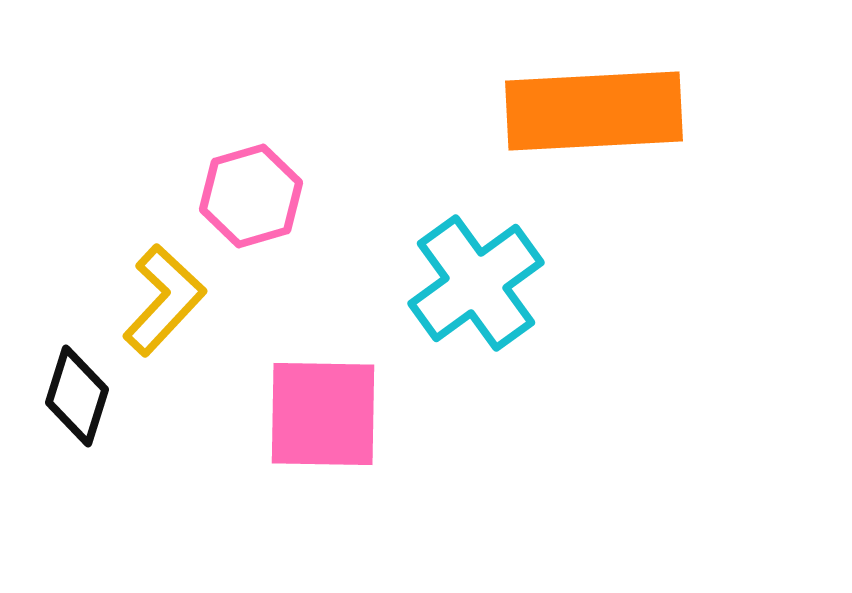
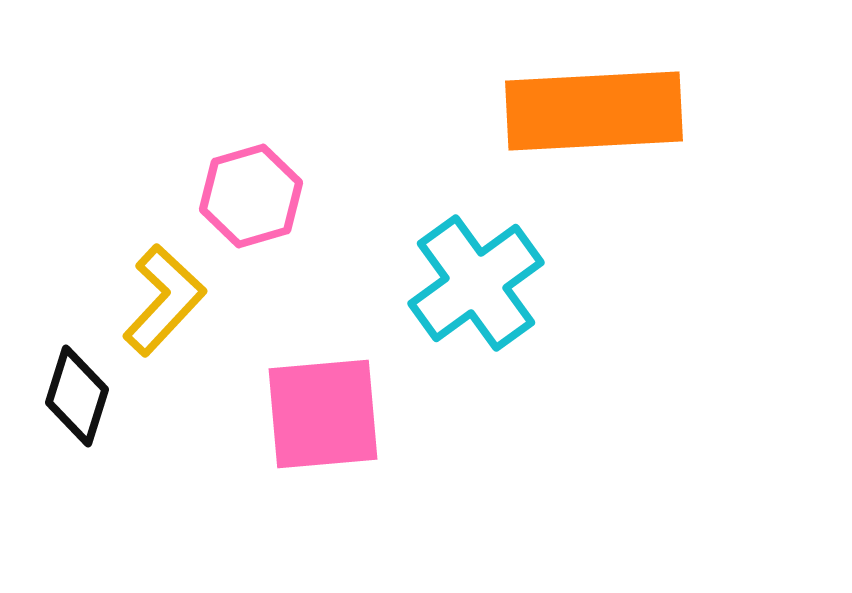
pink square: rotated 6 degrees counterclockwise
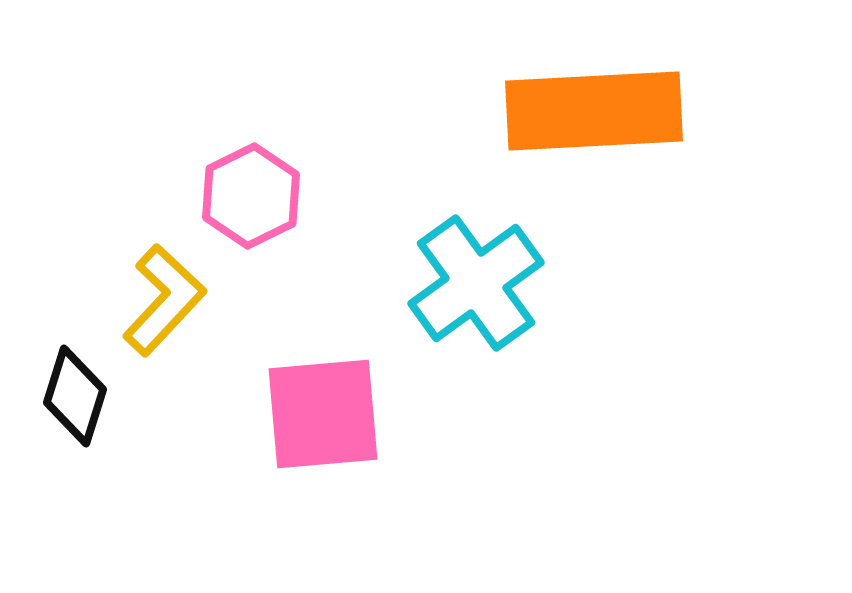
pink hexagon: rotated 10 degrees counterclockwise
black diamond: moved 2 px left
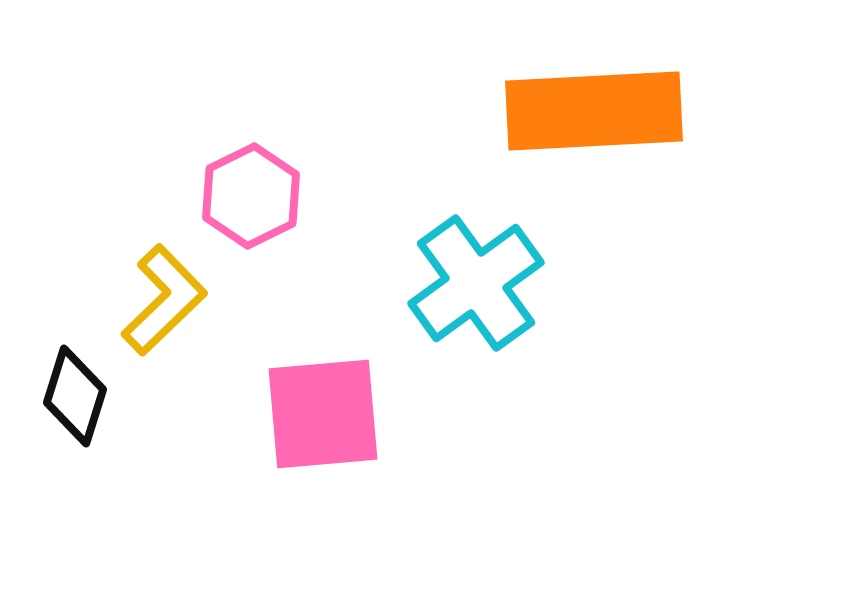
yellow L-shape: rotated 3 degrees clockwise
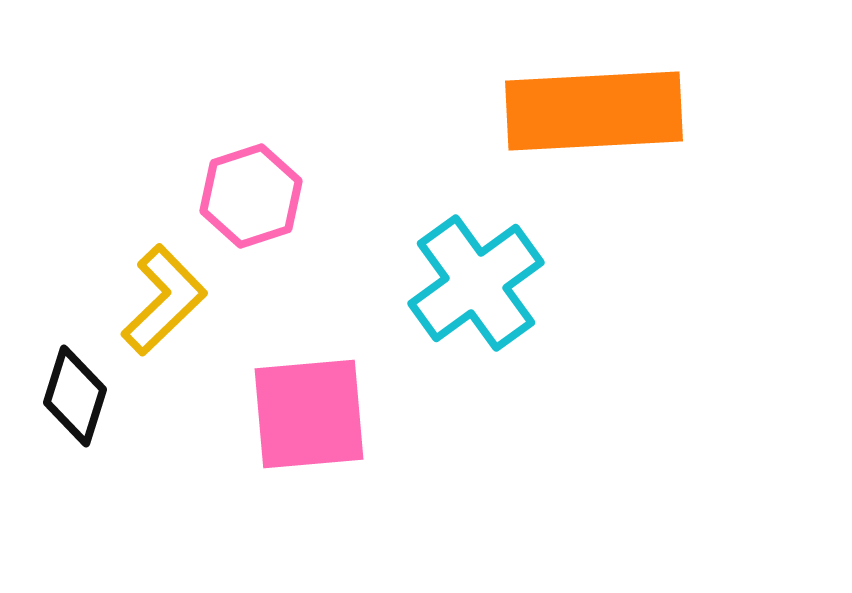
pink hexagon: rotated 8 degrees clockwise
pink square: moved 14 px left
